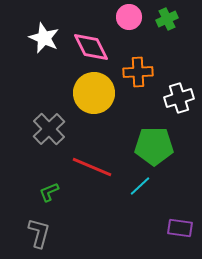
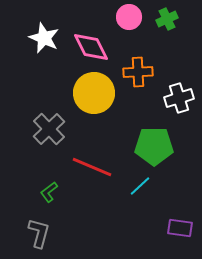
green L-shape: rotated 15 degrees counterclockwise
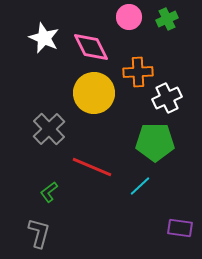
white cross: moved 12 px left; rotated 8 degrees counterclockwise
green pentagon: moved 1 px right, 4 px up
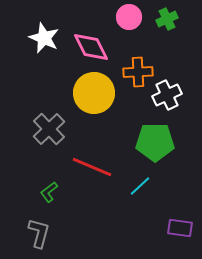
white cross: moved 3 px up
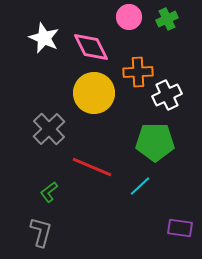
gray L-shape: moved 2 px right, 1 px up
